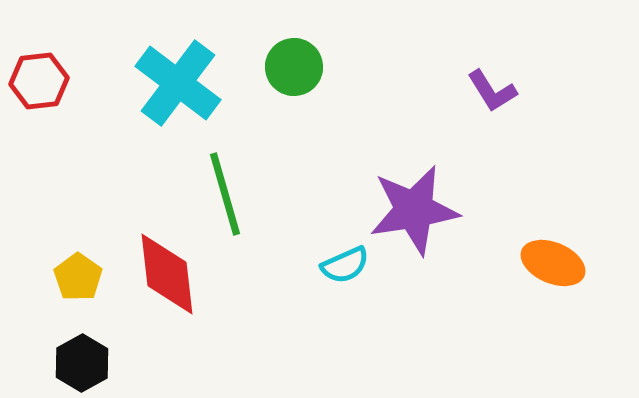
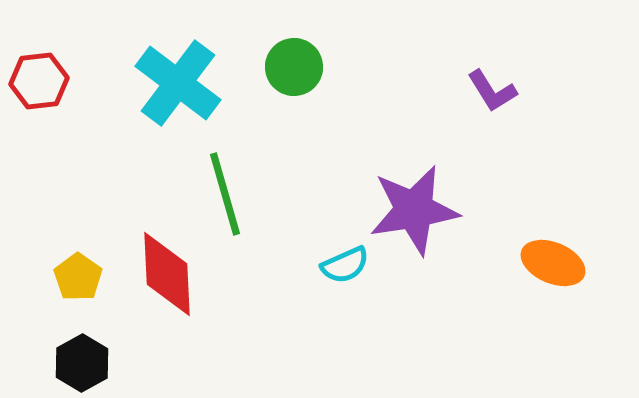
red diamond: rotated 4 degrees clockwise
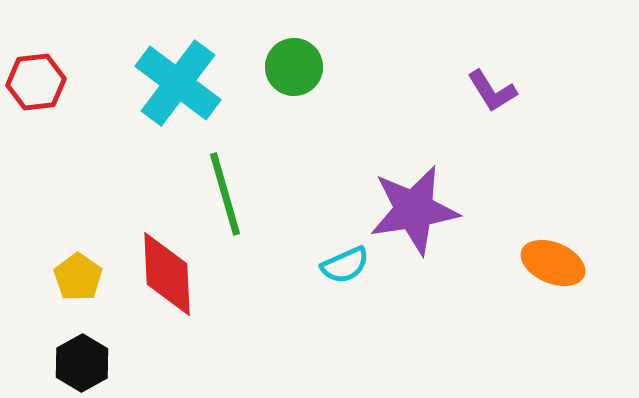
red hexagon: moved 3 px left, 1 px down
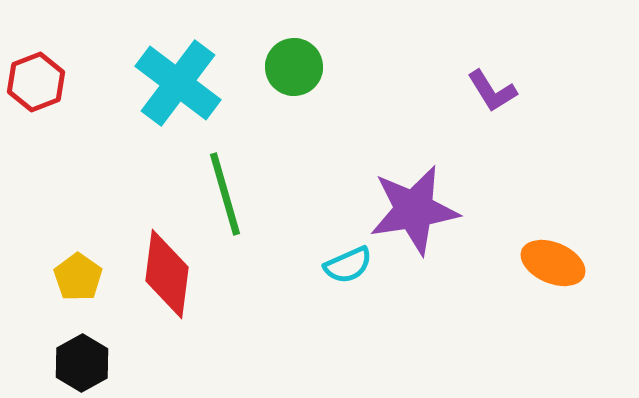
red hexagon: rotated 14 degrees counterclockwise
cyan semicircle: moved 3 px right
red diamond: rotated 10 degrees clockwise
